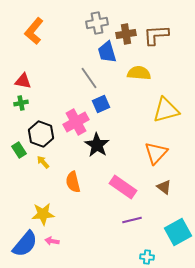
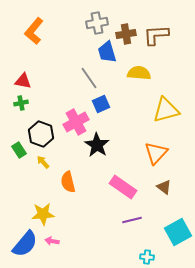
orange semicircle: moved 5 px left
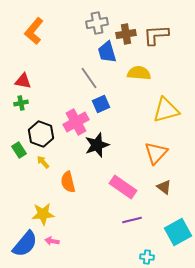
black star: rotated 20 degrees clockwise
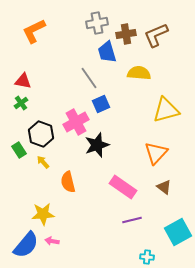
orange L-shape: rotated 24 degrees clockwise
brown L-shape: rotated 20 degrees counterclockwise
green cross: rotated 24 degrees counterclockwise
blue semicircle: moved 1 px right, 1 px down
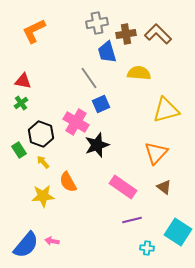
brown L-shape: moved 2 px right, 1 px up; rotated 68 degrees clockwise
pink cross: rotated 30 degrees counterclockwise
orange semicircle: rotated 15 degrees counterclockwise
yellow star: moved 18 px up
cyan square: rotated 28 degrees counterclockwise
cyan cross: moved 9 px up
